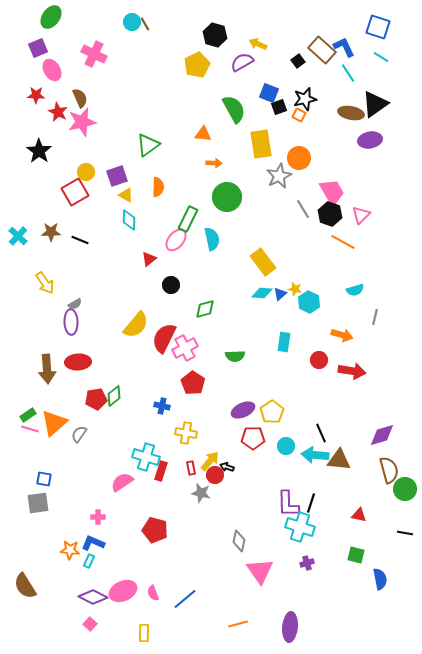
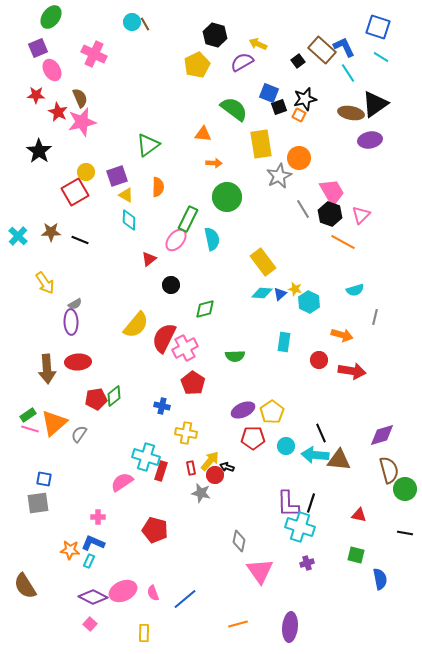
green semicircle at (234, 109): rotated 24 degrees counterclockwise
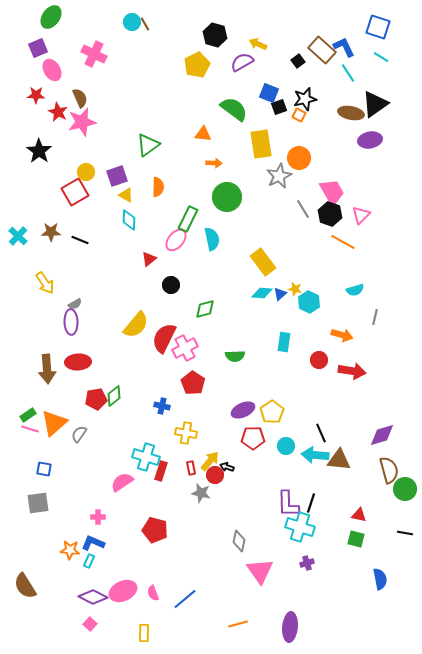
blue square at (44, 479): moved 10 px up
green square at (356, 555): moved 16 px up
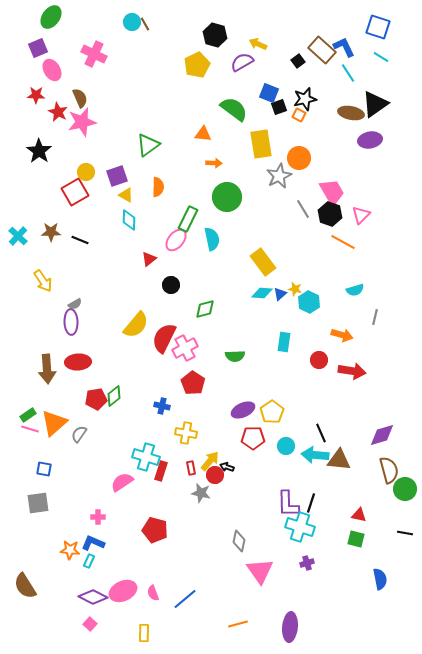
yellow arrow at (45, 283): moved 2 px left, 2 px up
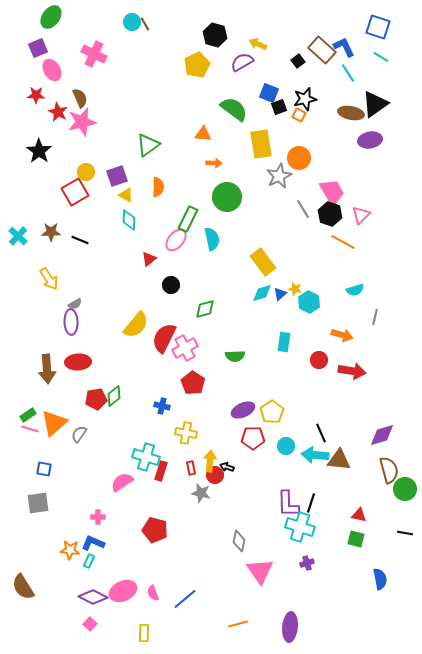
yellow arrow at (43, 281): moved 6 px right, 2 px up
cyan diamond at (262, 293): rotated 20 degrees counterclockwise
yellow arrow at (210, 461): rotated 35 degrees counterclockwise
brown semicircle at (25, 586): moved 2 px left, 1 px down
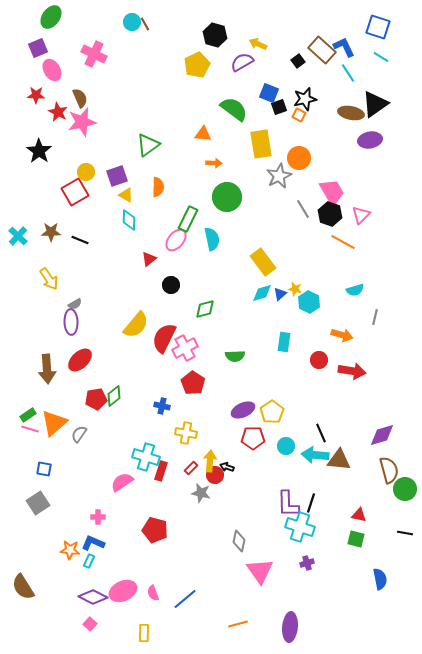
red ellipse at (78, 362): moved 2 px right, 2 px up; rotated 40 degrees counterclockwise
red rectangle at (191, 468): rotated 56 degrees clockwise
gray square at (38, 503): rotated 25 degrees counterclockwise
